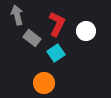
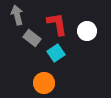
red L-shape: rotated 35 degrees counterclockwise
white circle: moved 1 px right
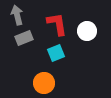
gray rectangle: moved 8 px left; rotated 60 degrees counterclockwise
cyan square: rotated 12 degrees clockwise
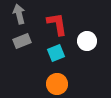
gray arrow: moved 2 px right, 1 px up
white circle: moved 10 px down
gray rectangle: moved 2 px left, 3 px down
orange circle: moved 13 px right, 1 px down
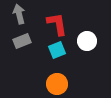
cyan square: moved 1 px right, 3 px up
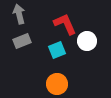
red L-shape: moved 8 px right; rotated 15 degrees counterclockwise
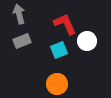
cyan square: moved 2 px right
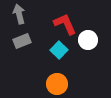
white circle: moved 1 px right, 1 px up
cyan square: rotated 24 degrees counterclockwise
